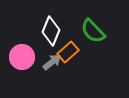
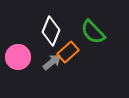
green semicircle: moved 1 px down
pink circle: moved 4 px left
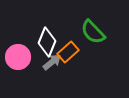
white diamond: moved 4 px left, 11 px down
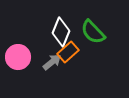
white diamond: moved 14 px right, 10 px up
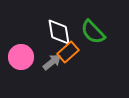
white diamond: moved 2 px left; rotated 32 degrees counterclockwise
pink circle: moved 3 px right
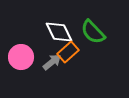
white diamond: rotated 16 degrees counterclockwise
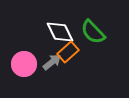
white diamond: moved 1 px right
pink circle: moved 3 px right, 7 px down
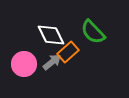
white diamond: moved 9 px left, 3 px down
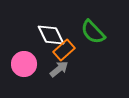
orange rectangle: moved 4 px left, 2 px up
gray arrow: moved 7 px right, 7 px down
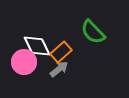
white diamond: moved 14 px left, 11 px down
orange rectangle: moved 3 px left, 2 px down
pink circle: moved 2 px up
